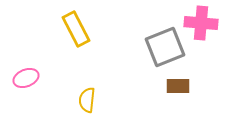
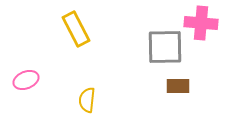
gray square: rotated 21 degrees clockwise
pink ellipse: moved 2 px down
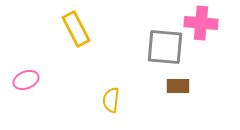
gray square: rotated 6 degrees clockwise
yellow semicircle: moved 24 px right
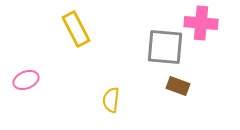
brown rectangle: rotated 20 degrees clockwise
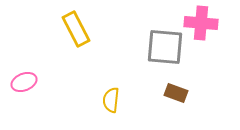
pink ellipse: moved 2 px left, 2 px down
brown rectangle: moved 2 px left, 7 px down
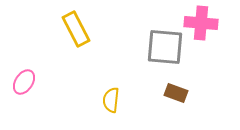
pink ellipse: rotated 35 degrees counterclockwise
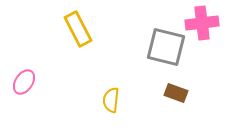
pink cross: moved 1 px right; rotated 12 degrees counterclockwise
yellow rectangle: moved 2 px right
gray square: moved 1 px right; rotated 9 degrees clockwise
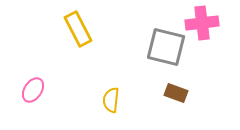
pink ellipse: moved 9 px right, 8 px down
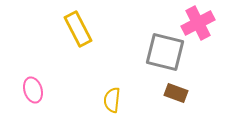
pink cross: moved 4 px left; rotated 20 degrees counterclockwise
gray square: moved 1 px left, 5 px down
pink ellipse: rotated 50 degrees counterclockwise
yellow semicircle: moved 1 px right
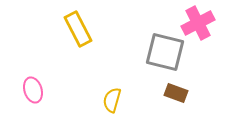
yellow semicircle: rotated 10 degrees clockwise
